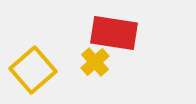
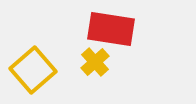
red rectangle: moved 3 px left, 4 px up
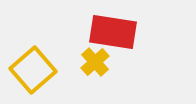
red rectangle: moved 2 px right, 3 px down
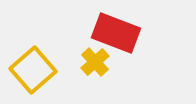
red rectangle: moved 3 px right, 1 px down; rotated 12 degrees clockwise
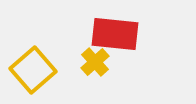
red rectangle: moved 1 px left, 1 px down; rotated 15 degrees counterclockwise
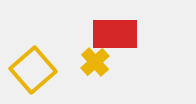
red rectangle: rotated 6 degrees counterclockwise
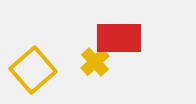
red rectangle: moved 4 px right, 4 px down
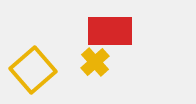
red rectangle: moved 9 px left, 7 px up
